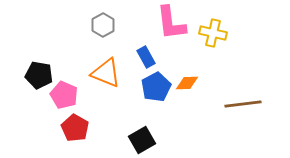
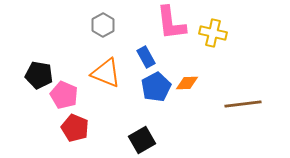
red pentagon: rotated 8 degrees counterclockwise
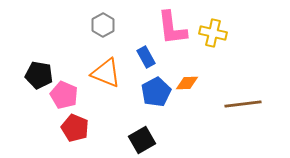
pink L-shape: moved 1 px right, 5 px down
blue pentagon: moved 5 px down
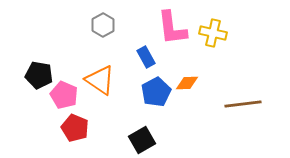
orange triangle: moved 6 px left, 7 px down; rotated 12 degrees clockwise
